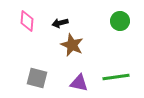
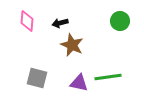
green line: moved 8 px left
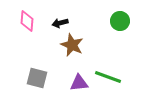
green line: rotated 28 degrees clockwise
purple triangle: rotated 18 degrees counterclockwise
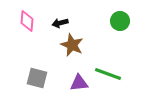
green line: moved 3 px up
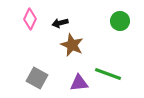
pink diamond: moved 3 px right, 2 px up; rotated 20 degrees clockwise
gray square: rotated 15 degrees clockwise
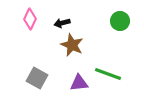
black arrow: moved 2 px right
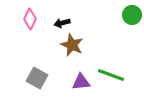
green circle: moved 12 px right, 6 px up
green line: moved 3 px right, 1 px down
purple triangle: moved 2 px right, 1 px up
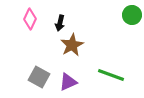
black arrow: moved 2 px left; rotated 63 degrees counterclockwise
brown star: rotated 20 degrees clockwise
gray square: moved 2 px right, 1 px up
purple triangle: moved 13 px left; rotated 18 degrees counterclockwise
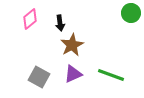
green circle: moved 1 px left, 2 px up
pink diamond: rotated 25 degrees clockwise
black arrow: rotated 21 degrees counterclockwise
purple triangle: moved 5 px right, 8 px up
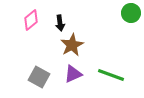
pink diamond: moved 1 px right, 1 px down
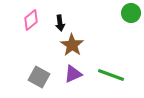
brown star: rotated 10 degrees counterclockwise
